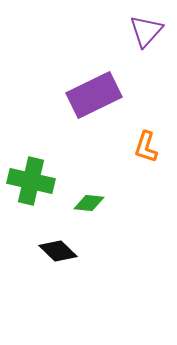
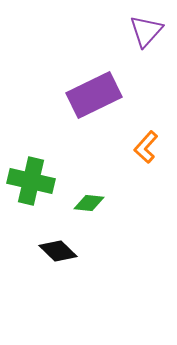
orange L-shape: rotated 24 degrees clockwise
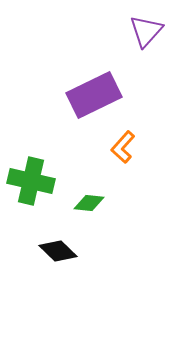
orange L-shape: moved 23 px left
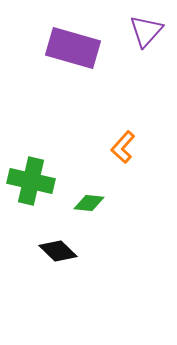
purple rectangle: moved 21 px left, 47 px up; rotated 42 degrees clockwise
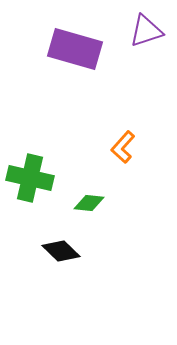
purple triangle: rotated 30 degrees clockwise
purple rectangle: moved 2 px right, 1 px down
green cross: moved 1 px left, 3 px up
black diamond: moved 3 px right
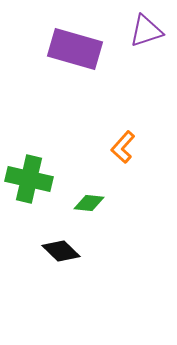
green cross: moved 1 px left, 1 px down
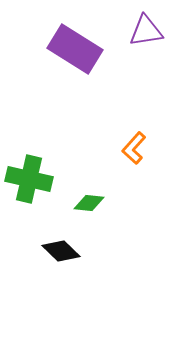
purple triangle: rotated 9 degrees clockwise
purple rectangle: rotated 16 degrees clockwise
orange L-shape: moved 11 px right, 1 px down
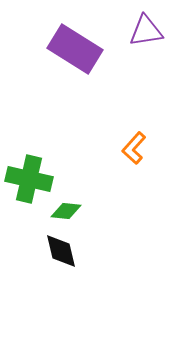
green diamond: moved 23 px left, 8 px down
black diamond: rotated 33 degrees clockwise
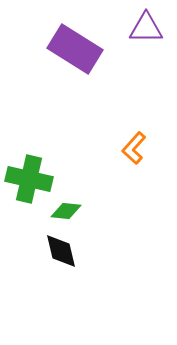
purple triangle: moved 3 px up; rotated 9 degrees clockwise
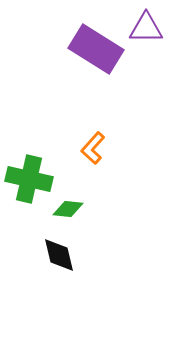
purple rectangle: moved 21 px right
orange L-shape: moved 41 px left
green diamond: moved 2 px right, 2 px up
black diamond: moved 2 px left, 4 px down
